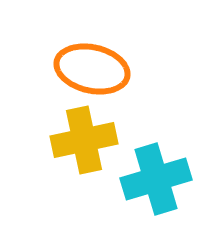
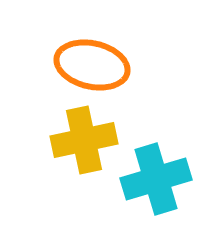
orange ellipse: moved 4 px up
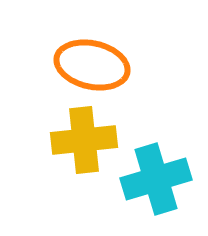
yellow cross: rotated 6 degrees clockwise
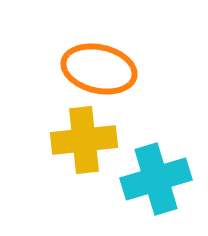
orange ellipse: moved 7 px right, 4 px down
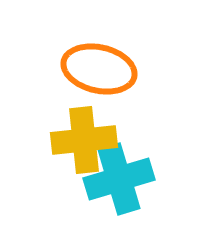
cyan cross: moved 37 px left
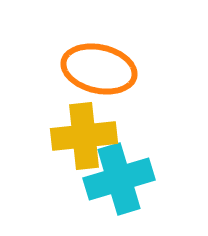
yellow cross: moved 4 px up
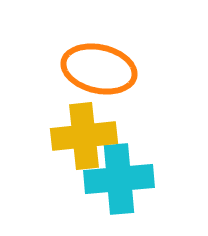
cyan cross: rotated 12 degrees clockwise
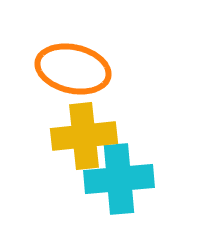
orange ellipse: moved 26 px left
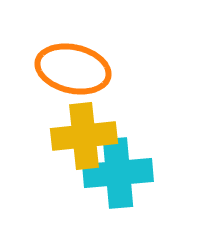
cyan cross: moved 1 px left, 6 px up
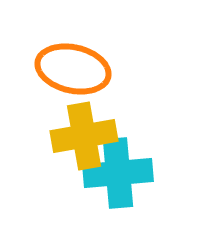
yellow cross: rotated 4 degrees counterclockwise
